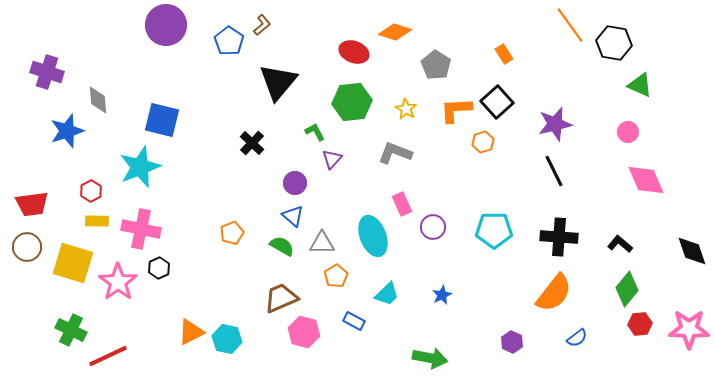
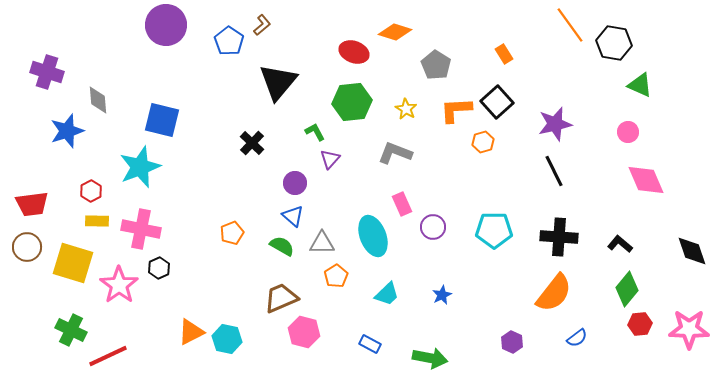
purple triangle at (332, 159): moved 2 px left
pink star at (118, 282): moved 1 px right, 3 px down
blue rectangle at (354, 321): moved 16 px right, 23 px down
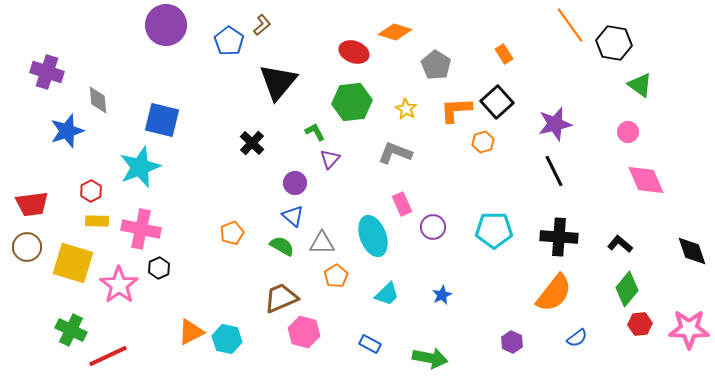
green triangle at (640, 85): rotated 12 degrees clockwise
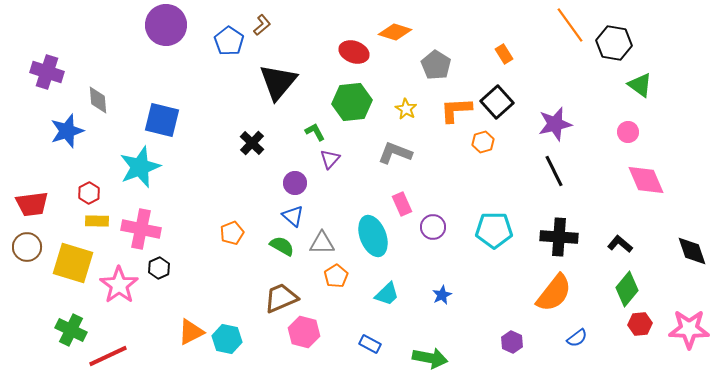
red hexagon at (91, 191): moved 2 px left, 2 px down
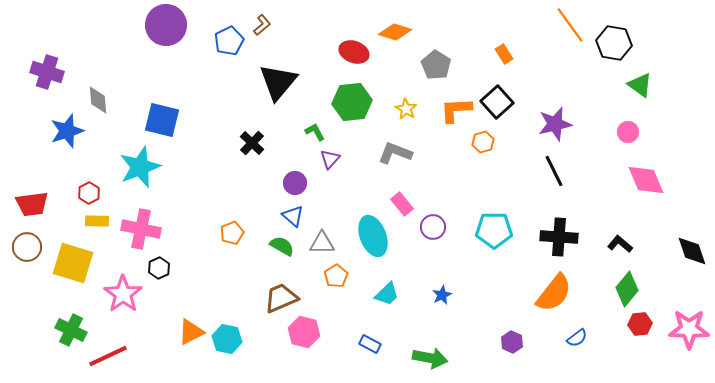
blue pentagon at (229, 41): rotated 12 degrees clockwise
pink rectangle at (402, 204): rotated 15 degrees counterclockwise
pink star at (119, 285): moved 4 px right, 9 px down
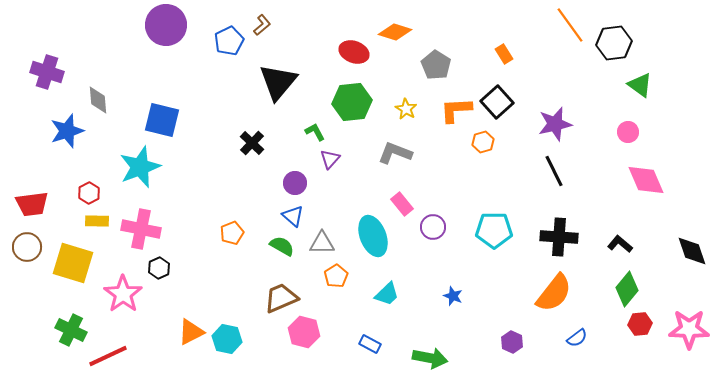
black hexagon at (614, 43): rotated 16 degrees counterclockwise
blue star at (442, 295): moved 11 px right, 1 px down; rotated 24 degrees counterclockwise
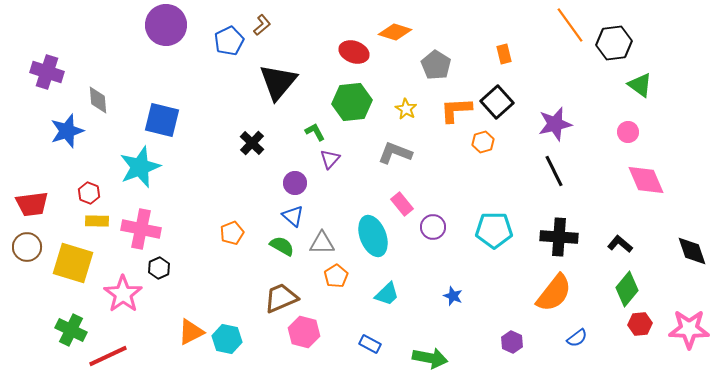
orange rectangle at (504, 54): rotated 18 degrees clockwise
red hexagon at (89, 193): rotated 10 degrees counterclockwise
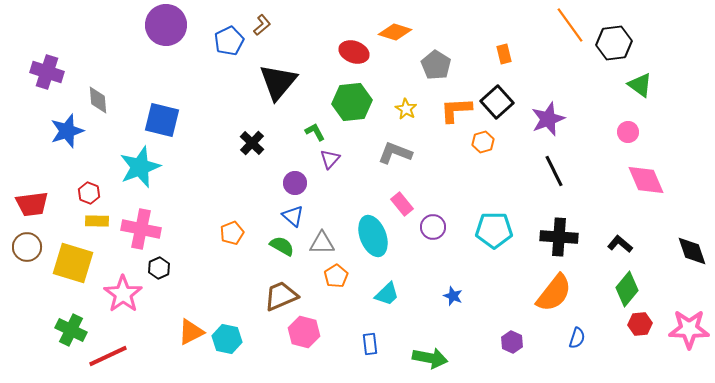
purple star at (555, 124): moved 7 px left, 5 px up; rotated 8 degrees counterclockwise
brown trapezoid at (281, 298): moved 2 px up
blue semicircle at (577, 338): rotated 35 degrees counterclockwise
blue rectangle at (370, 344): rotated 55 degrees clockwise
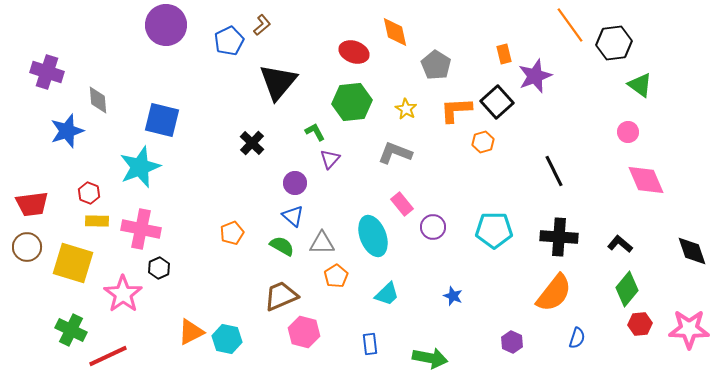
orange diamond at (395, 32): rotated 60 degrees clockwise
purple star at (548, 119): moved 13 px left, 43 px up
